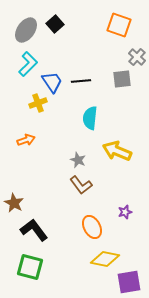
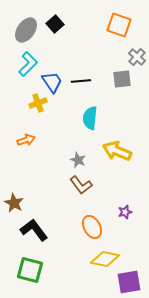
green square: moved 3 px down
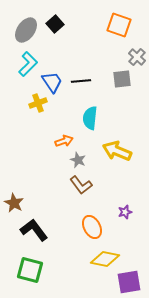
orange arrow: moved 38 px right, 1 px down
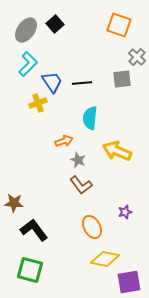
black line: moved 1 px right, 2 px down
brown star: rotated 24 degrees counterclockwise
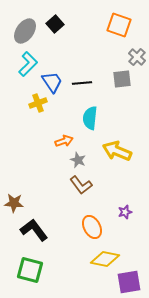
gray ellipse: moved 1 px left, 1 px down
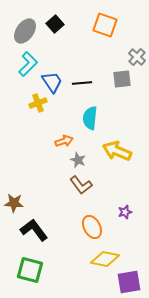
orange square: moved 14 px left
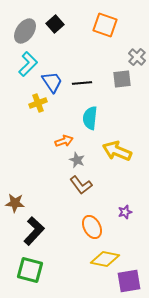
gray star: moved 1 px left
brown star: moved 1 px right
black L-shape: moved 1 px down; rotated 80 degrees clockwise
purple square: moved 1 px up
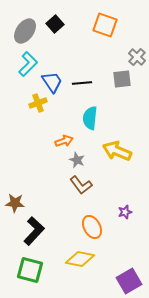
yellow diamond: moved 25 px left
purple square: rotated 20 degrees counterclockwise
